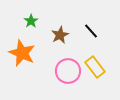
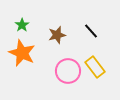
green star: moved 9 px left, 4 px down
brown star: moved 3 px left; rotated 12 degrees clockwise
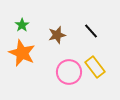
pink circle: moved 1 px right, 1 px down
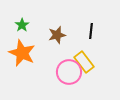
black line: rotated 49 degrees clockwise
yellow rectangle: moved 11 px left, 5 px up
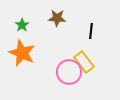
brown star: moved 17 px up; rotated 18 degrees clockwise
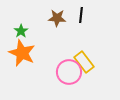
green star: moved 1 px left, 6 px down
black line: moved 10 px left, 16 px up
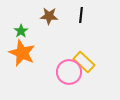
brown star: moved 8 px left, 2 px up
yellow rectangle: rotated 10 degrees counterclockwise
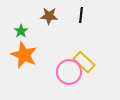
orange star: moved 2 px right, 2 px down
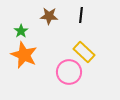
yellow rectangle: moved 10 px up
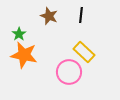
brown star: rotated 18 degrees clockwise
green star: moved 2 px left, 3 px down
orange star: rotated 12 degrees counterclockwise
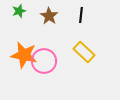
brown star: rotated 12 degrees clockwise
green star: moved 23 px up; rotated 16 degrees clockwise
pink circle: moved 25 px left, 11 px up
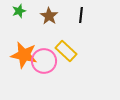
yellow rectangle: moved 18 px left, 1 px up
